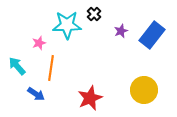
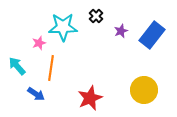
black cross: moved 2 px right, 2 px down
cyan star: moved 4 px left, 2 px down
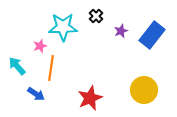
pink star: moved 1 px right, 3 px down
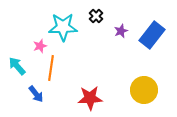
blue arrow: rotated 18 degrees clockwise
red star: rotated 20 degrees clockwise
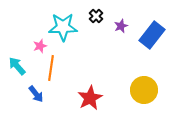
purple star: moved 5 px up
red star: rotated 25 degrees counterclockwise
